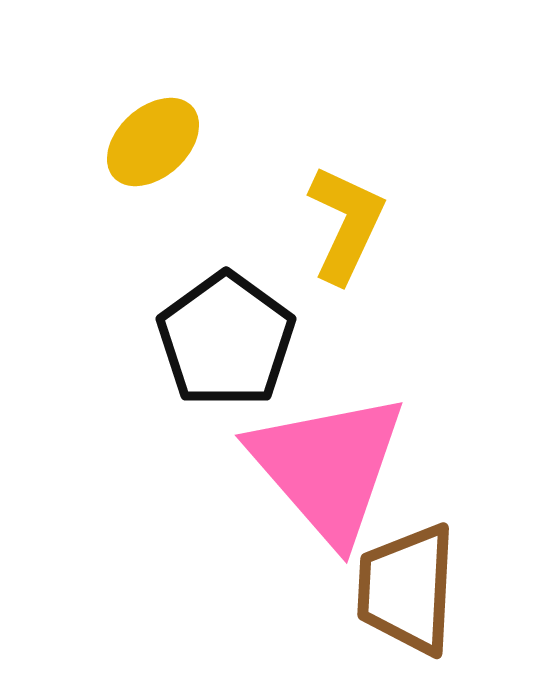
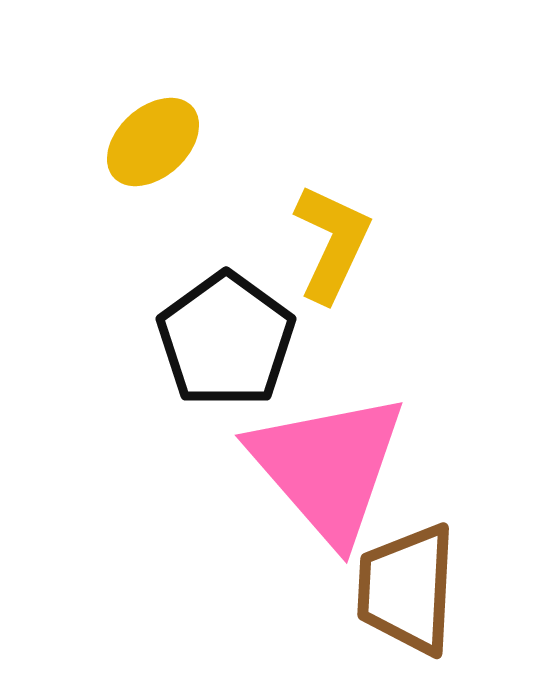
yellow L-shape: moved 14 px left, 19 px down
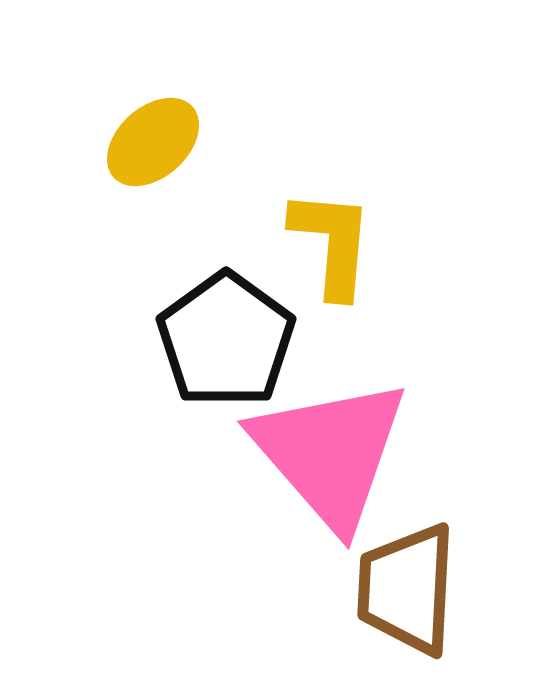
yellow L-shape: rotated 20 degrees counterclockwise
pink triangle: moved 2 px right, 14 px up
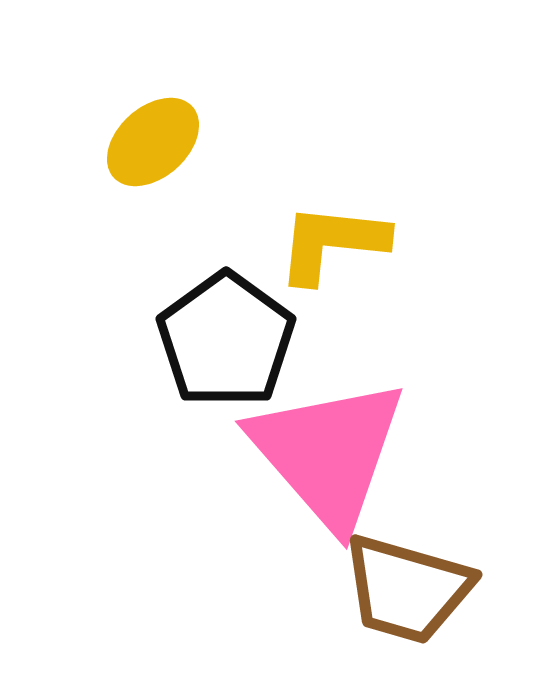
yellow L-shape: rotated 89 degrees counterclockwise
pink triangle: moved 2 px left
brown trapezoid: rotated 77 degrees counterclockwise
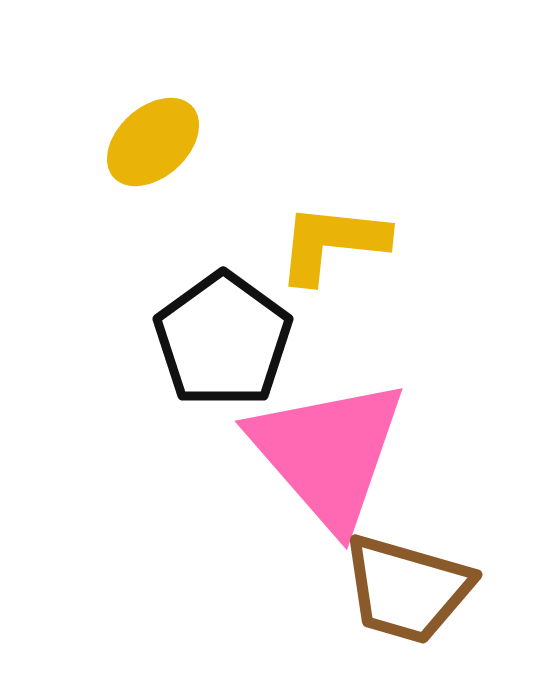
black pentagon: moved 3 px left
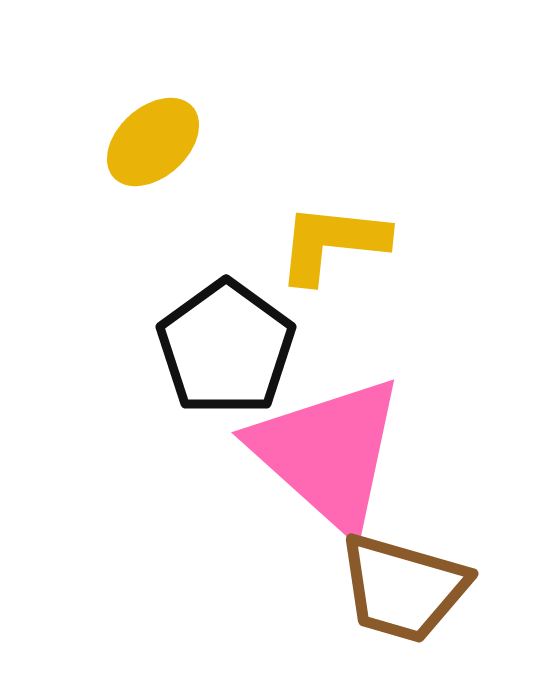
black pentagon: moved 3 px right, 8 px down
pink triangle: rotated 7 degrees counterclockwise
brown trapezoid: moved 4 px left, 1 px up
